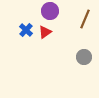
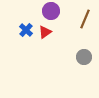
purple circle: moved 1 px right
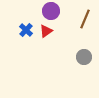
red triangle: moved 1 px right, 1 px up
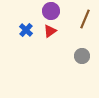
red triangle: moved 4 px right
gray circle: moved 2 px left, 1 px up
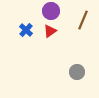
brown line: moved 2 px left, 1 px down
gray circle: moved 5 px left, 16 px down
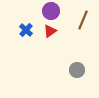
gray circle: moved 2 px up
